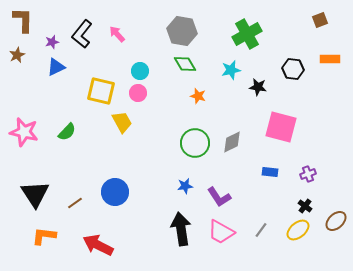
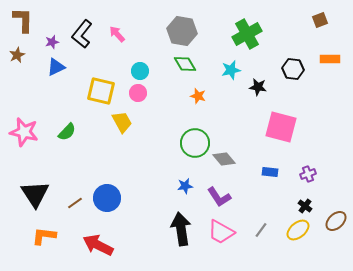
gray diamond: moved 8 px left, 17 px down; rotated 75 degrees clockwise
blue circle: moved 8 px left, 6 px down
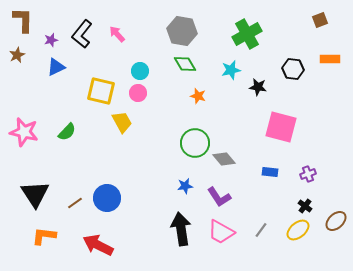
purple star: moved 1 px left, 2 px up
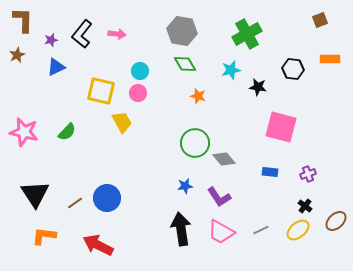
pink arrow: rotated 138 degrees clockwise
gray line: rotated 28 degrees clockwise
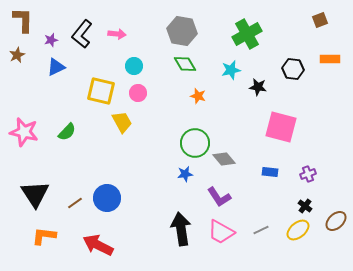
cyan circle: moved 6 px left, 5 px up
blue star: moved 12 px up
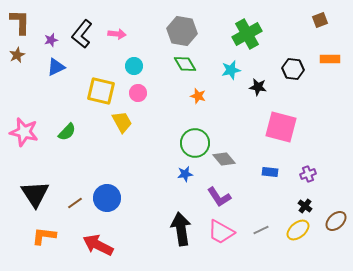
brown L-shape: moved 3 px left, 2 px down
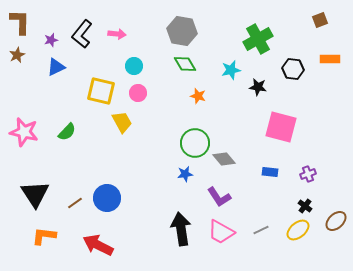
green cross: moved 11 px right, 5 px down
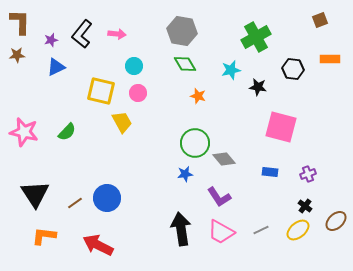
green cross: moved 2 px left, 2 px up
brown star: rotated 21 degrees clockwise
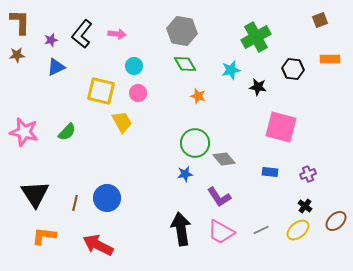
brown line: rotated 42 degrees counterclockwise
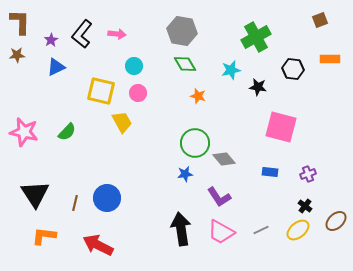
purple star: rotated 16 degrees counterclockwise
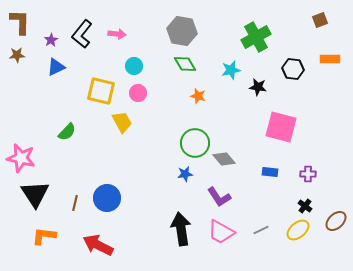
pink star: moved 3 px left, 26 px down
purple cross: rotated 21 degrees clockwise
